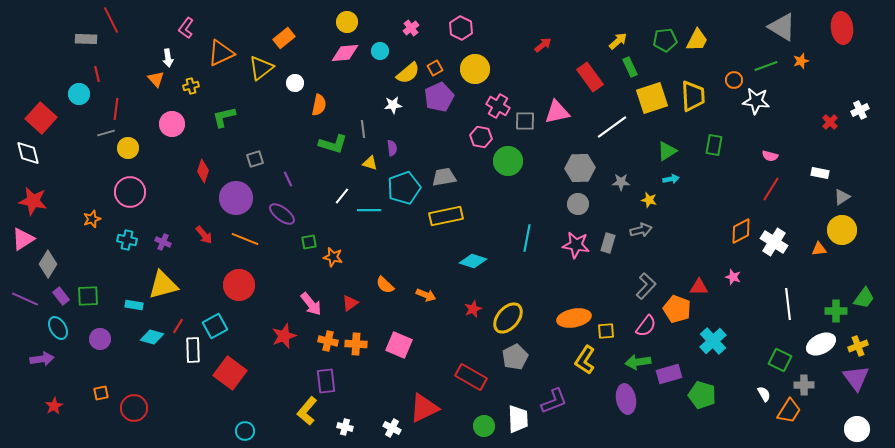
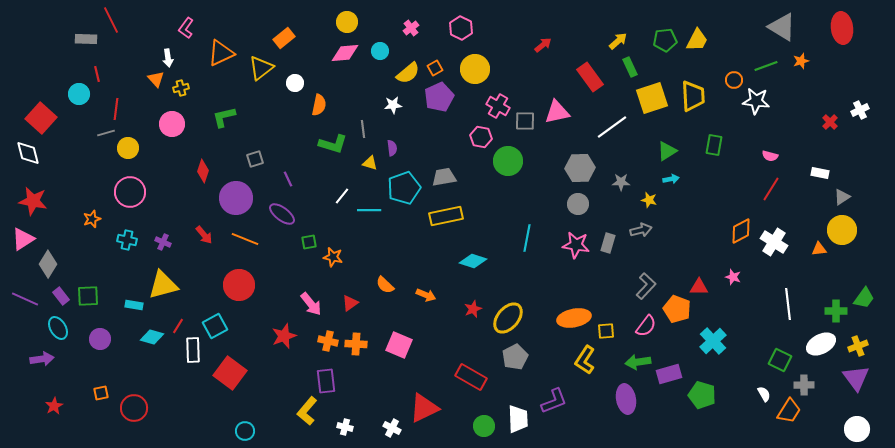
yellow cross at (191, 86): moved 10 px left, 2 px down
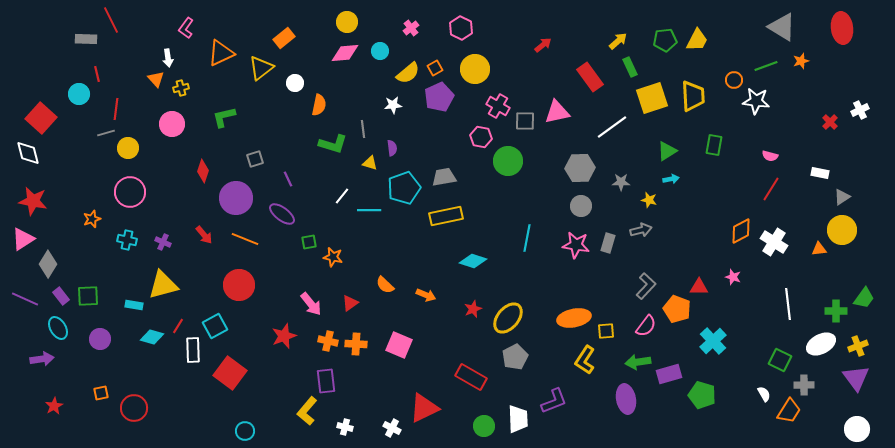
gray circle at (578, 204): moved 3 px right, 2 px down
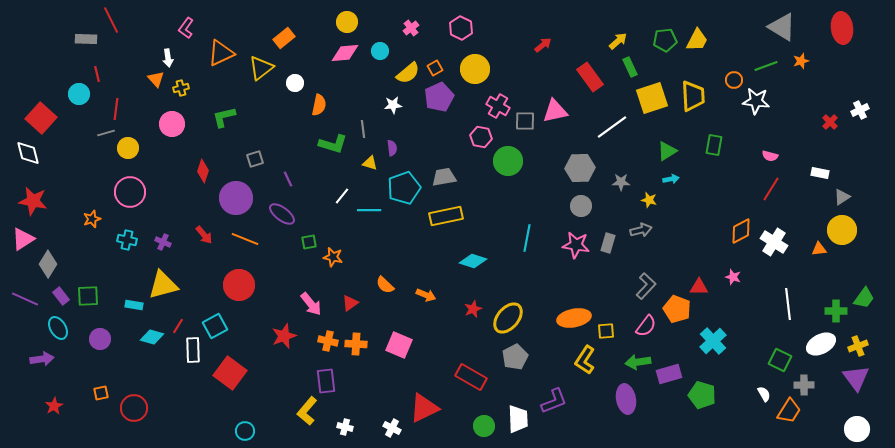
pink triangle at (557, 112): moved 2 px left, 1 px up
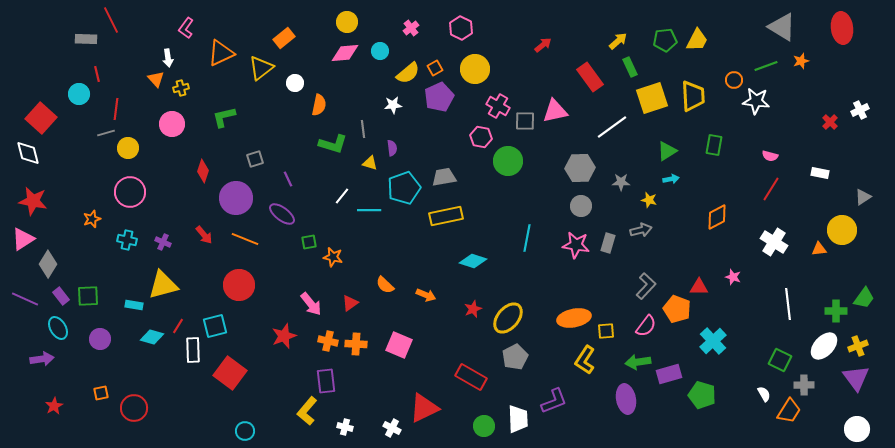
gray triangle at (842, 197): moved 21 px right
orange diamond at (741, 231): moved 24 px left, 14 px up
cyan square at (215, 326): rotated 15 degrees clockwise
white ellipse at (821, 344): moved 3 px right, 2 px down; rotated 20 degrees counterclockwise
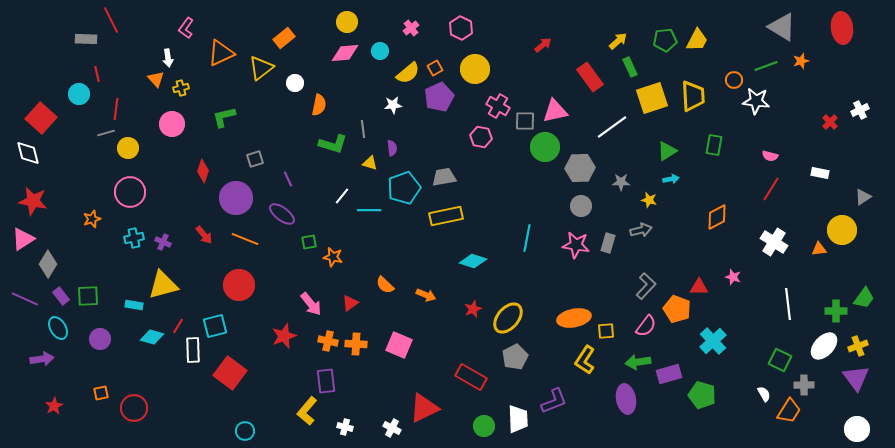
green circle at (508, 161): moved 37 px right, 14 px up
cyan cross at (127, 240): moved 7 px right, 2 px up; rotated 24 degrees counterclockwise
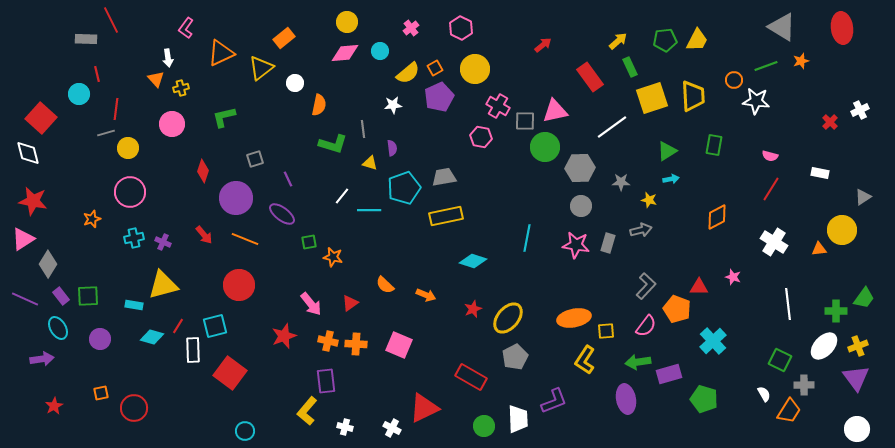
green pentagon at (702, 395): moved 2 px right, 4 px down
